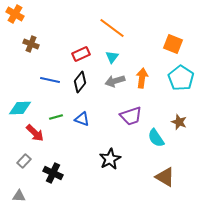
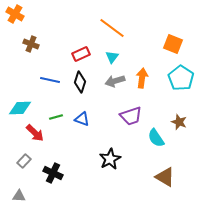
black diamond: rotated 20 degrees counterclockwise
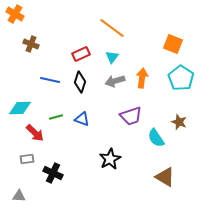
gray rectangle: moved 3 px right, 2 px up; rotated 40 degrees clockwise
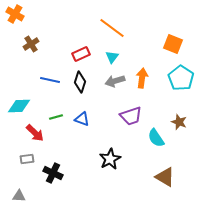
brown cross: rotated 35 degrees clockwise
cyan diamond: moved 1 px left, 2 px up
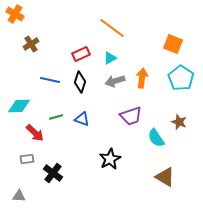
cyan triangle: moved 2 px left, 1 px down; rotated 24 degrees clockwise
black cross: rotated 12 degrees clockwise
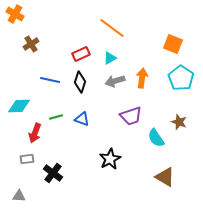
red arrow: rotated 66 degrees clockwise
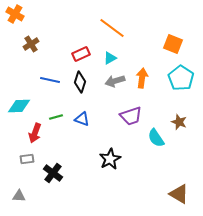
brown triangle: moved 14 px right, 17 px down
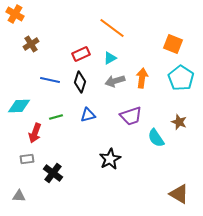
blue triangle: moved 6 px right, 4 px up; rotated 35 degrees counterclockwise
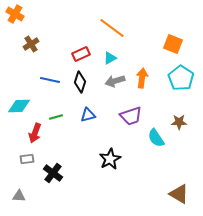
brown star: rotated 21 degrees counterclockwise
